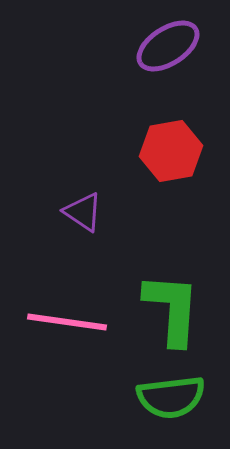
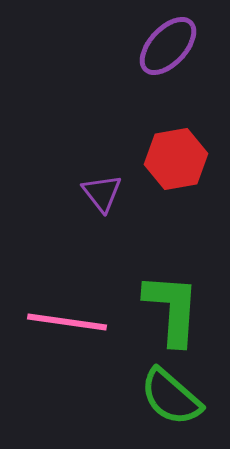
purple ellipse: rotated 14 degrees counterclockwise
red hexagon: moved 5 px right, 8 px down
purple triangle: moved 19 px right, 19 px up; rotated 18 degrees clockwise
green semicircle: rotated 48 degrees clockwise
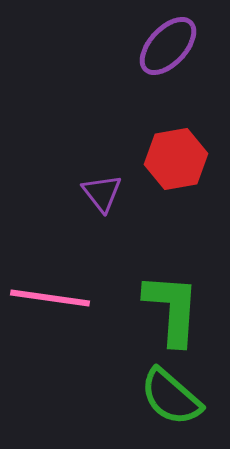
pink line: moved 17 px left, 24 px up
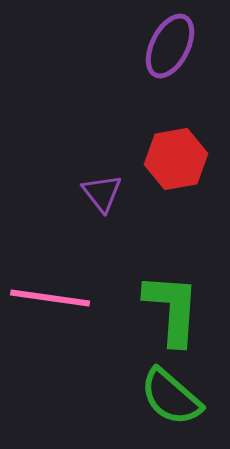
purple ellipse: moved 2 px right; rotated 16 degrees counterclockwise
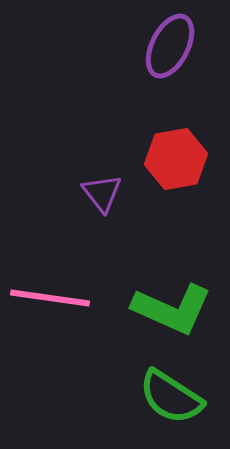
green L-shape: rotated 110 degrees clockwise
green semicircle: rotated 8 degrees counterclockwise
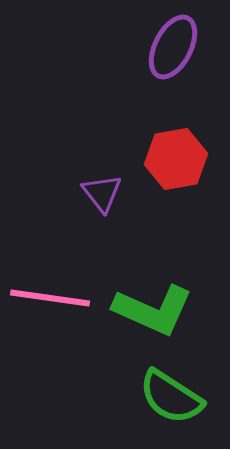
purple ellipse: moved 3 px right, 1 px down
green L-shape: moved 19 px left, 1 px down
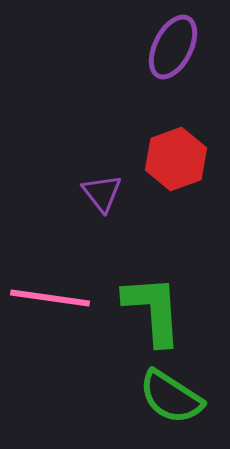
red hexagon: rotated 10 degrees counterclockwise
green L-shape: rotated 118 degrees counterclockwise
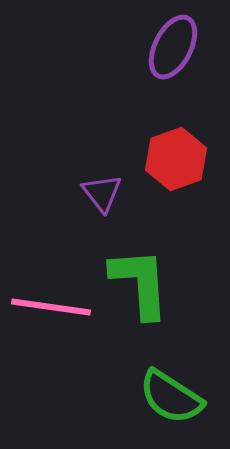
pink line: moved 1 px right, 9 px down
green L-shape: moved 13 px left, 27 px up
